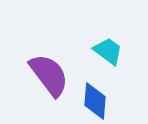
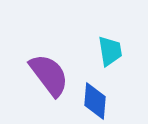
cyan trapezoid: moved 2 px right; rotated 44 degrees clockwise
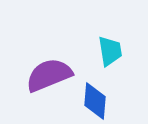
purple semicircle: rotated 75 degrees counterclockwise
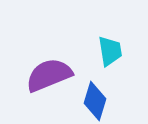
blue diamond: rotated 12 degrees clockwise
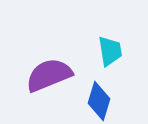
blue diamond: moved 4 px right
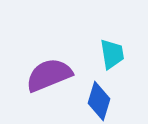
cyan trapezoid: moved 2 px right, 3 px down
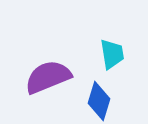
purple semicircle: moved 1 px left, 2 px down
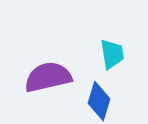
purple semicircle: rotated 9 degrees clockwise
